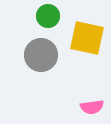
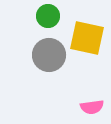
gray circle: moved 8 px right
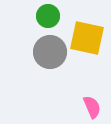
gray circle: moved 1 px right, 3 px up
pink semicircle: rotated 105 degrees counterclockwise
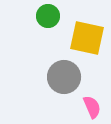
gray circle: moved 14 px right, 25 px down
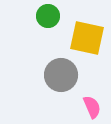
gray circle: moved 3 px left, 2 px up
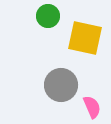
yellow square: moved 2 px left
gray circle: moved 10 px down
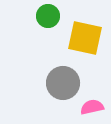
gray circle: moved 2 px right, 2 px up
pink semicircle: rotated 80 degrees counterclockwise
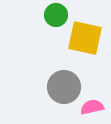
green circle: moved 8 px right, 1 px up
gray circle: moved 1 px right, 4 px down
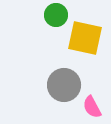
gray circle: moved 2 px up
pink semicircle: rotated 105 degrees counterclockwise
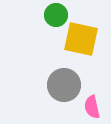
yellow square: moved 4 px left, 1 px down
pink semicircle: rotated 15 degrees clockwise
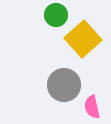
yellow square: moved 2 px right; rotated 36 degrees clockwise
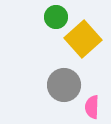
green circle: moved 2 px down
pink semicircle: rotated 15 degrees clockwise
